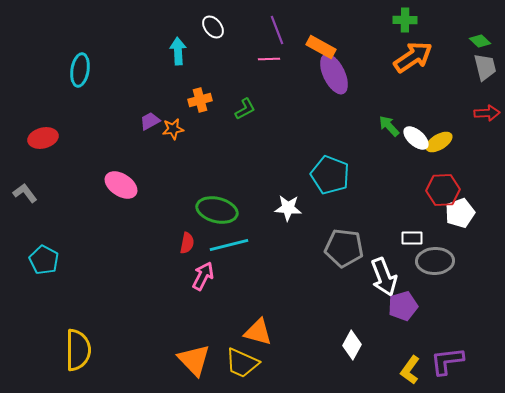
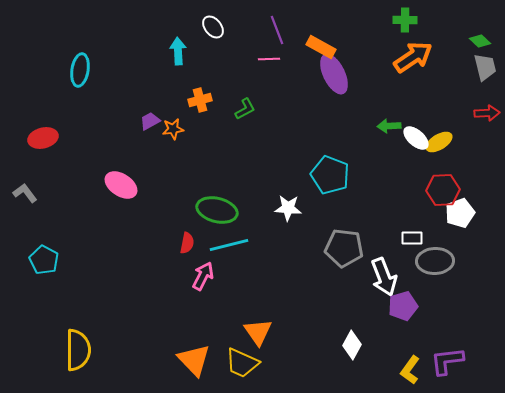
green arrow at (389, 126): rotated 50 degrees counterclockwise
orange triangle at (258, 332): rotated 40 degrees clockwise
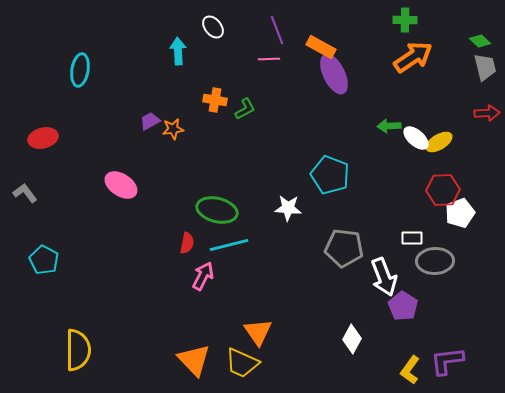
orange cross at (200, 100): moved 15 px right; rotated 25 degrees clockwise
purple pentagon at (403, 306): rotated 24 degrees counterclockwise
white diamond at (352, 345): moved 6 px up
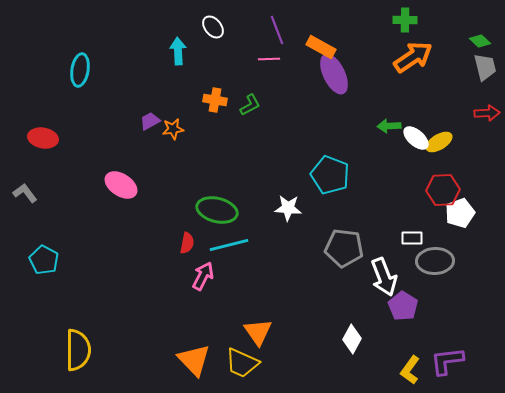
green L-shape at (245, 109): moved 5 px right, 4 px up
red ellipse at (43, 138): rotated 24 degrees clockwise
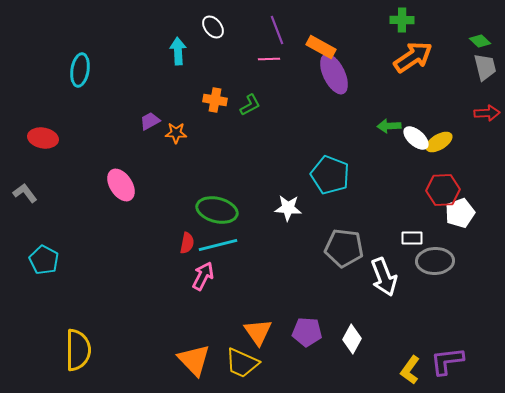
green cross at (405, 20): moved 3 px left
orange star at (173, 129): moved 3 px right, 4 px down; rotated 10 degrees clockwise
pink ellipse at (121, 185): rotated 24 degrees clockwise
cyan line at (229, 245): moved 11 px left
purple pentagon at (403, 306): moved 96 px left, 26 px down; rotated 28 degrees counterclockwise
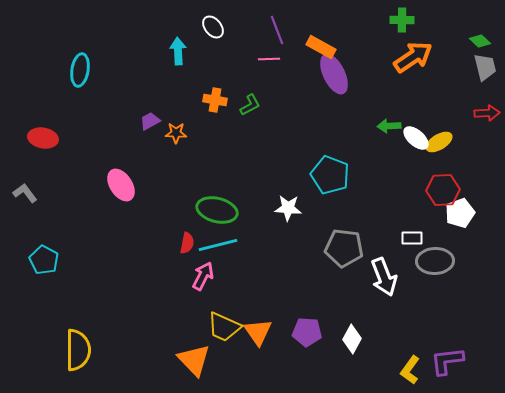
yellow trapezoid at (242, 363): moved 18 px left, 36 px up
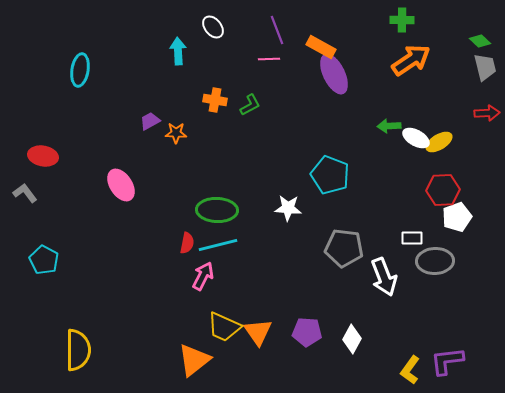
orange arrow at (413, 57): moved 2 px left, 3 px down
red ellipse at (43, 138): moved 18 px down
white ellipse at (416, 138): rotated 12 degrees counterclockwise
green ellipse at (217, 210): rotated 12 degrees counterclockwise
white pentagon at (460, 213): moved 3 px left, 4 px down
orange triangle at (194, 360): rotated 36 degrees clockwise
